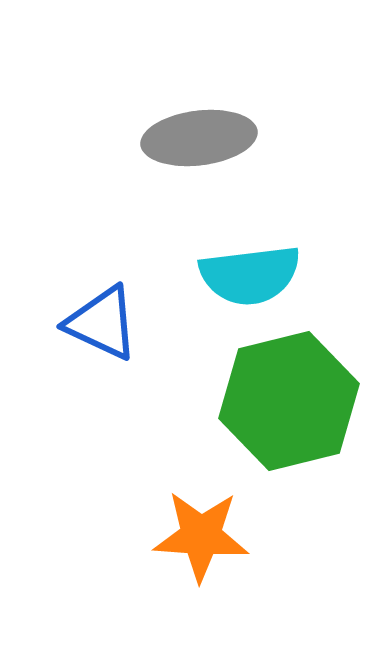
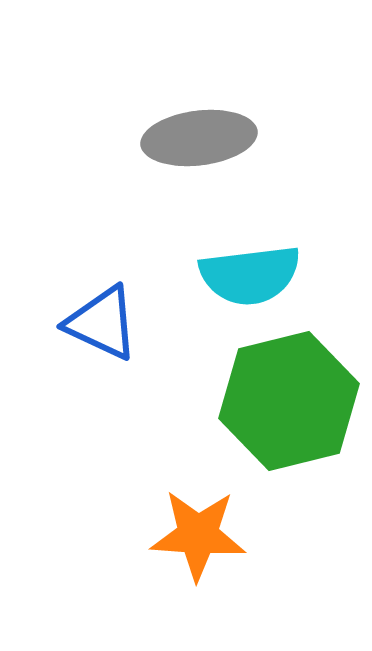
orange star: moved 3 px left, 1 px up
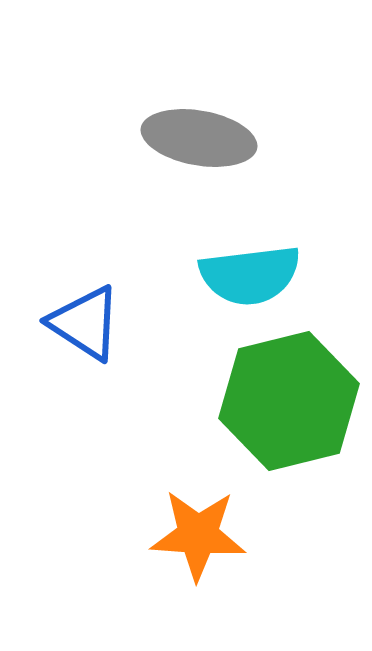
gray ellipse: rotated 17 degrees clockwise
blue triangle: moved 17 px left; rotated 8 degrees clockwise
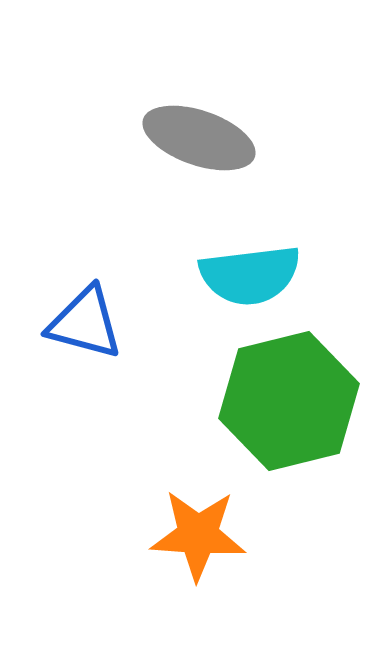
gray ellipse: rotated 9 degrees clockwise
blue triangle: rotated 18 degrees counterclockwise
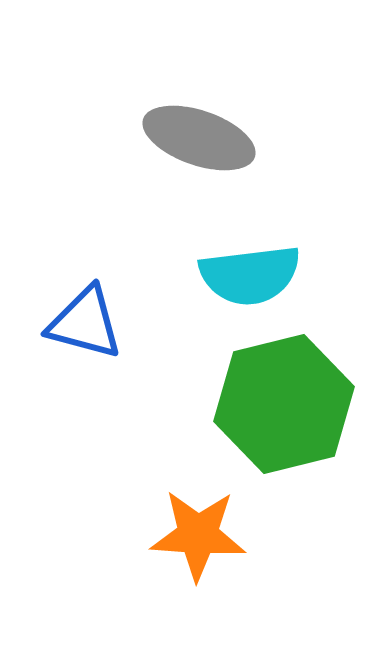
green hexagon: moved 5 px left, 3 px down
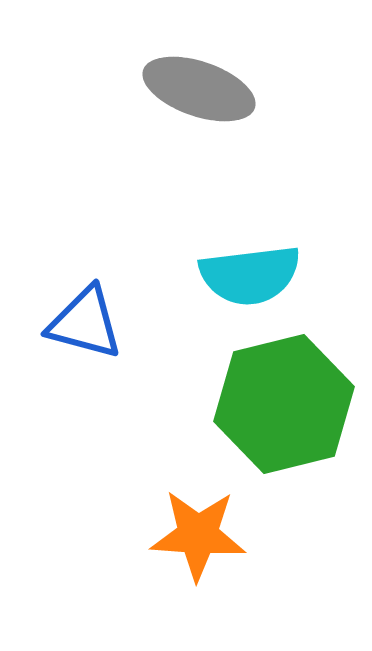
gray ellipse: moved 49 px up
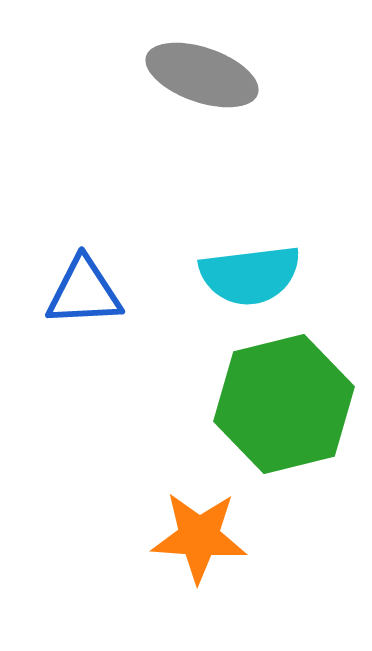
gray ellipse: moved 3 px right, 14 px up
blue triangle: moved 1 px left, 31 px up; rotated 18 degrees counterclockwise
orange star: moved 1 px right, 2 px down
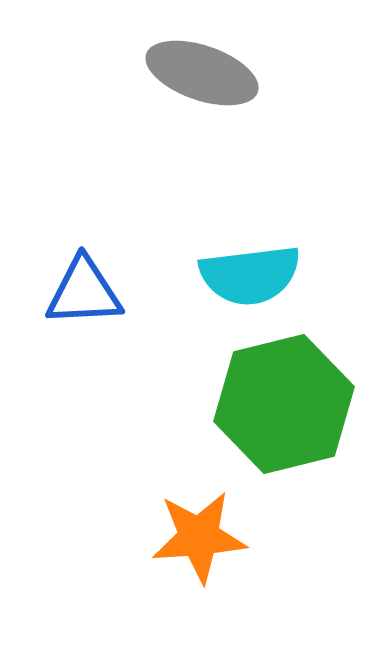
gray ellipse: moved 2 px up
orange star: rotated 8 degrees counterclockwise
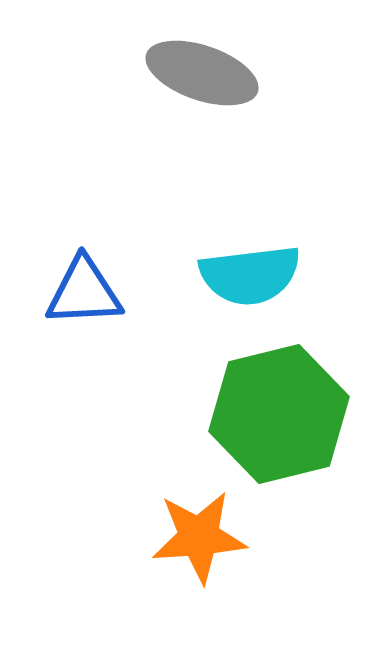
green hexagon: moved 5 px left, 10 px down
